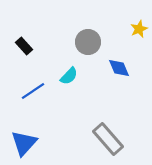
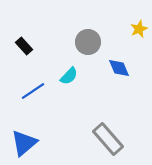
blue triangle: rotated 8 degrees clockwise
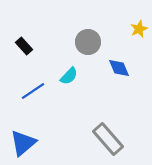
blue triangle: moved 1 px left
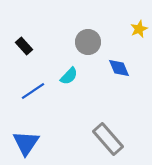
blue triangle: moved 3 px right; rotated 16 degrees counterclockwise
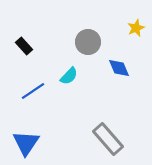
yellow star: moved 3 px left, 1 px up
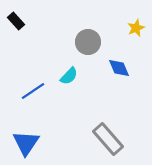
black rectangle: moved 8 px left, 25 px up
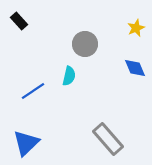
black rectangle: moved 3 px right
gray circle: moved 3 px left, 2 px down
blue diamond: moved 16 px right
cyan semicircle: rotated 30 degrees counterclockwise
blue triangle: rotated 12 degrees clockwise
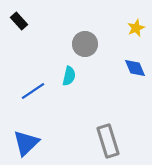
gray rectangle: moved 2 px down; rotated 24 degrees clockwise
